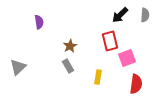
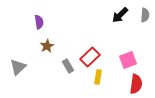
red rectangle: moved 20 px left, 16 px down; rotated 60 degrees clockwise
brown star: moved 23 px left
pink square: moved 1 px right, 2 px down
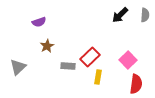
purple semicircle: rotated 80 degrees clockwise
pink square: rotated 24 degrees counterclockwise
gray rectangle: rotated 56 degrees counterclockwise
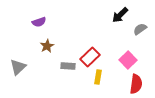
gray semicircle: moved 5 px left, 14 px down; rotated 128 degrees counterclockwise
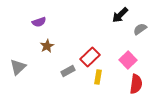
gray rectangle: moved 5 px down; rotated 32 degrees counterclockwise
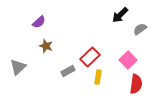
purple semicircle: rotated 24 degrees counterclockwise
brown star: moved 1 px left; rotated 24 degrees counterclockwise
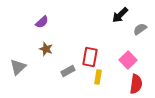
purple semicircle: moved 3 px right
brown star: moved 3 px down
red rectangle: rotated 36 degrees counterclockwise
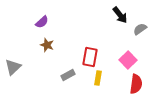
black arrow: rotated 84 degrees counterclockwise
brown star: moved 1 px right, 4 px up
gray triangle: moved 5 px left
gray rectangle: moved 4 px down
yellow rectangle: moved 1 px down
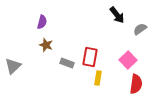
black arrow: moved 3 px left
purple semicircle: rotated 32 degrees counterclockwise
brown star: moved 1 px left
gray triangle: moved 1 px up
gray rectangle: moved 1 px left, 12 px up; rotated 48 degrees clockwise
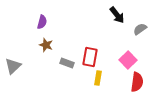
red semicircle: moved 1 px right, 2 px up
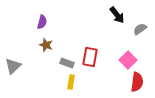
yellow rectangle: moved 27 px left, 4 px down
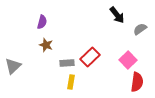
red rectangle: rotated 36 degrees clockwise
gray rectangle: rotated 24 degrees counterclockwise
